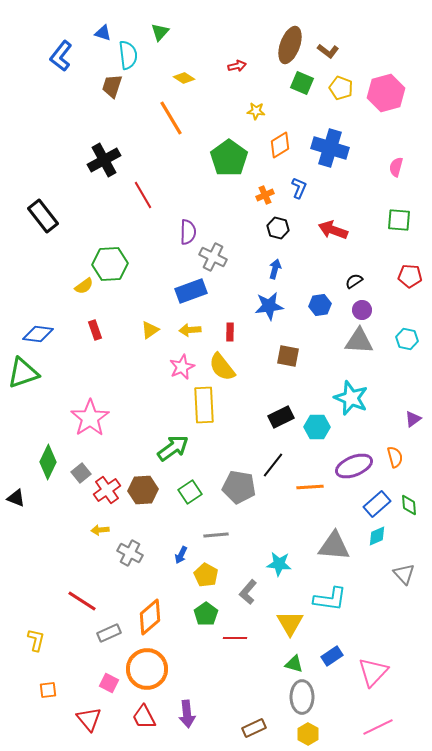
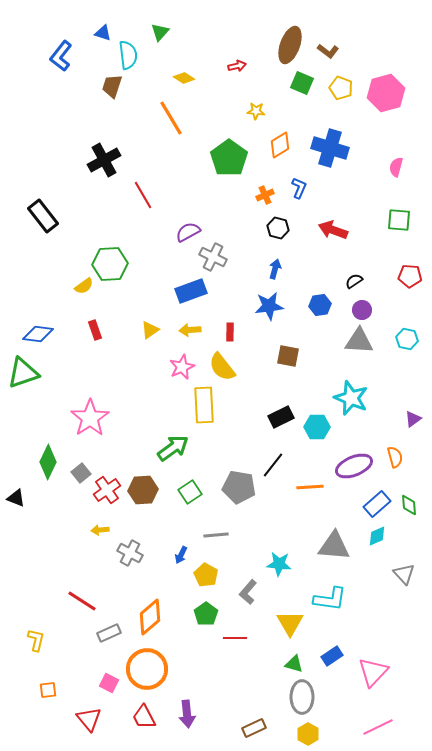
purple semicircle at (188, 232): rotated 120 degrees counterclockwise
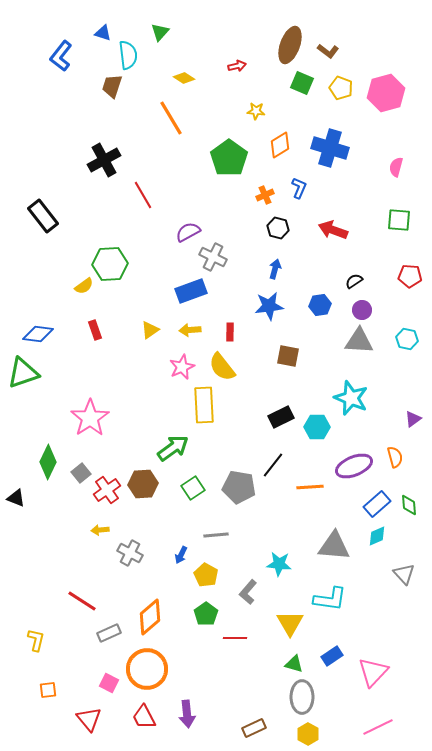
brown hexagon at (143, 490): moved 6 px up
green square at (190, 492): moved 3 px right, 4 px up
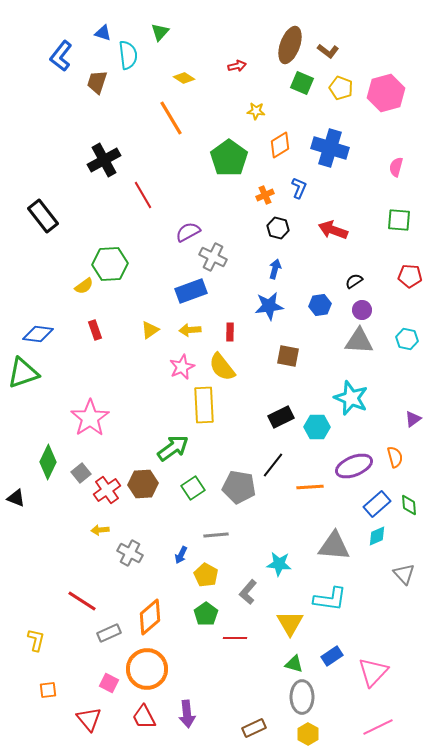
brown trapezoid at (112, 86): moved 15 px left, 4 px up
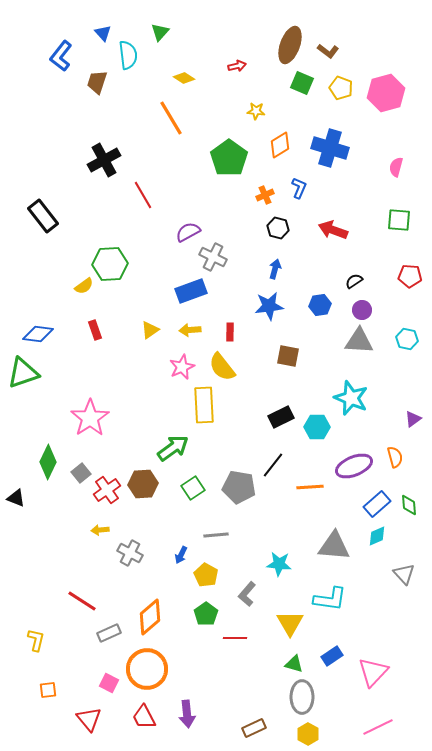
blue triangle at (103, 33): rotated 30 degrees clockwise
gray L-shape at (248, 592): moved 1 px left, 2 px down
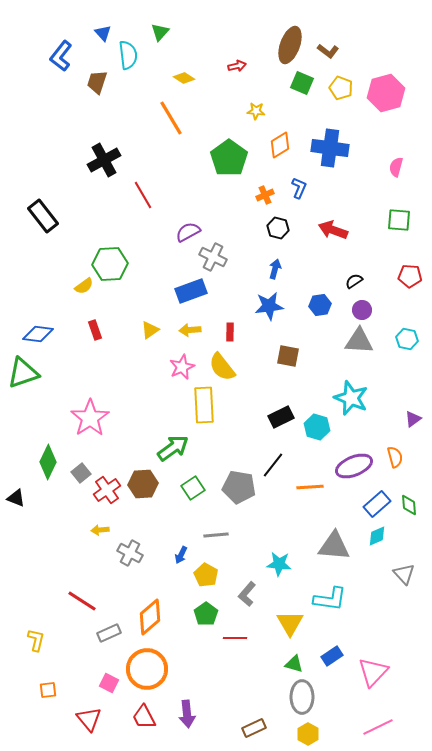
blue cross at (330, 148): rotated 9 degrees counterclockwise
cyan hexagon at (317, 427): rotated 15 degrees clockwise
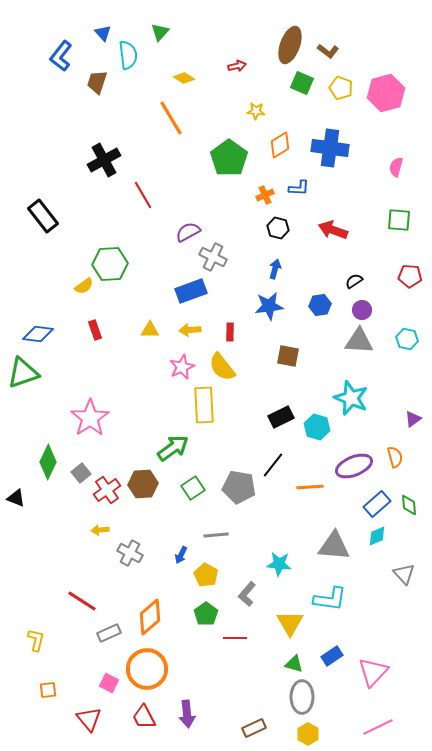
blue L-shape at (299, 188): rotated 70 degrees clockwise
yellow triangle at (150, 330): rotated 36 degrees clockwise
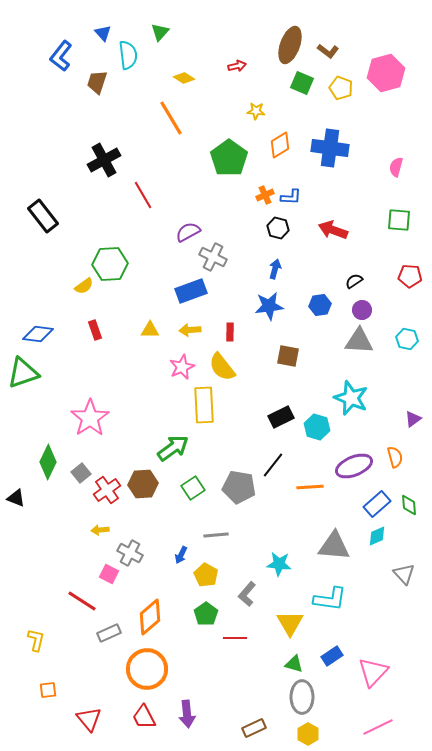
pink hexagon at (386, 93): moved 20 px up
blue L-shape at (299, 188): moved 8 px left, 9 px down
pink square at (109, 683): moved 109 px up
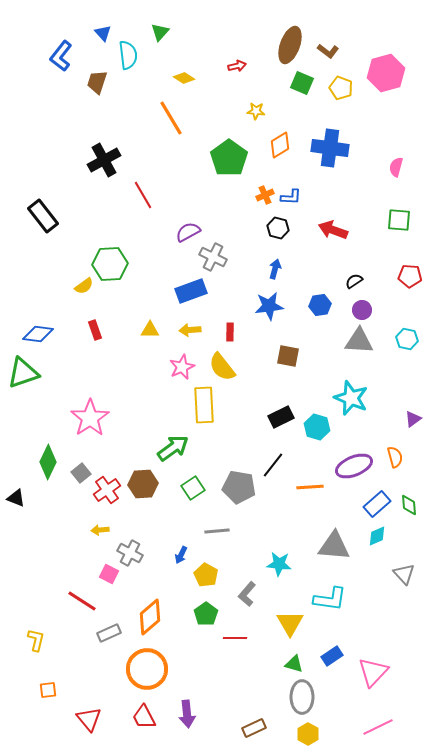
gray line at (216, 535): moved 1 px right, 4 px up
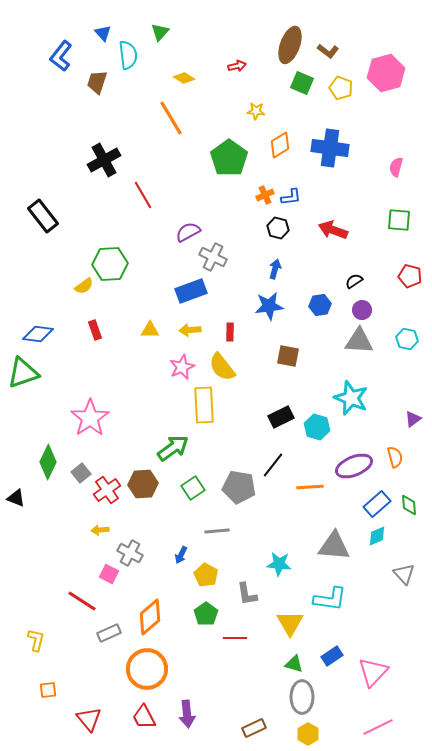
blue L-shape at (291, 197): rotated 10 degrees counterclockwise
red pentagon at (410, 276): rotated 10 degrees clockwise
gray L-shape at (247, 594): rotated 50 degrees counterclockwise
